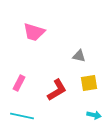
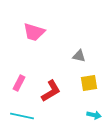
red L-shape: moved 6 px left, 1 px down
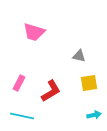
cyan arrow: rotated 24 degrees counterclockwise
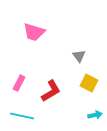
gray triangle: rotated 40 degrees clockwise
yellow square: rotated 36 degrees clockwise
cyan arrow: moved 1 px right
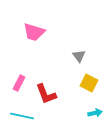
red L-shape: moved 5 px left, 3 px down; rotated 100 degrees clockwise
cyan arrow: moved 2 px up
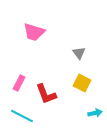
gray triangle: moved 3 px up
yellow square: moved 7 px left
cyan line: rotated 15 degrees clockwise
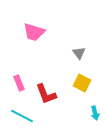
pink rectangle: rotated 49 degrees counterclockwise
cyan arrow: rotated 88 degrees clockwise
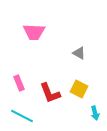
pink trapezoid: rotated 15 degrees counterclockwise
gray triangle: rotated 24 degrees counterclockwise
yellow square: moved 3 px left, 6 px down
red L-shape: moved 4 px right, 1 px up
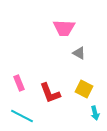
pink trapezoid: moved 30 px right, 4 px up
yellow square: moved 5 px right
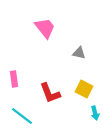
pink trapezoid: moved 19 px left; rotated 130 degrees counterclockwise
gray triangle: rotated 16 degrees counterclockwise
pink rectangle: moved 5 px left, 4 px up; rotated 14 degrees clockwise
cyan line: rotated 10 degrees clockwise
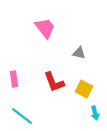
red L-shape: moved 4 px right, 11 px up
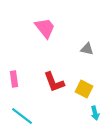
gray triangle: moved 8 px right, 4 px up
